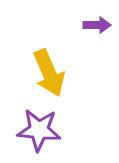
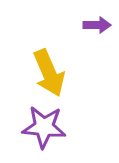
purple star: moved 5 px right, 3 px up
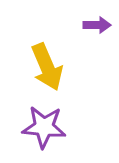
yellow arrow: moved 2 px left, 6 px up
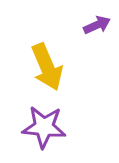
purple arrow: rotated 24 degrees counterclockwise
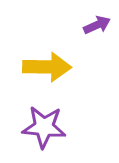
yellow arrow: rotated 66 degrees counterclockwise
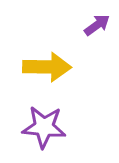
purple arrow: rotated 12 degrees counterclockwise
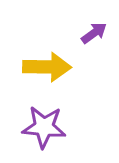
purple arrow: moved 3 px left, 8 px down
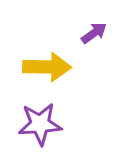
purple star: moved 4 px left, 3 px up; rotated 9 degrees counterclockwise
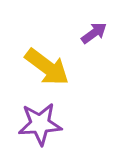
yellow arrow: rotated 36 degrees clockwise
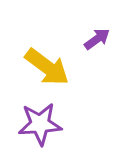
purple arrow: moved 3 px right, 6 px down
